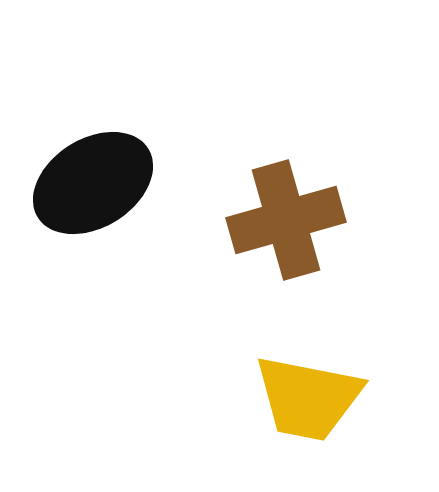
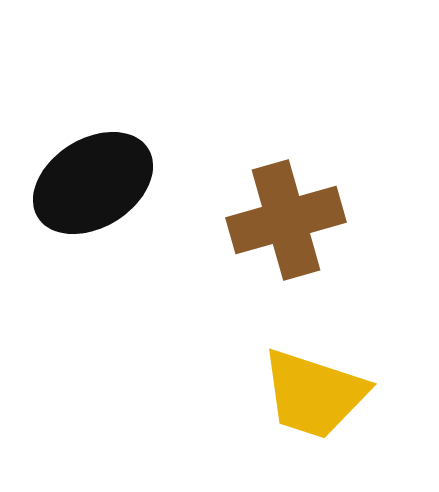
yellow trapezoid: moved 6 px right, 4 px up; rotated 7 degrees clockwise
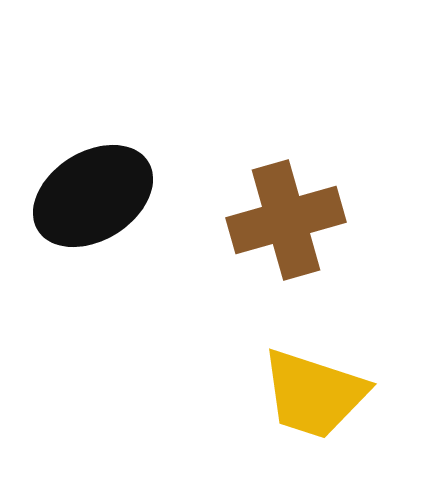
black ellipse: moved 13 px down
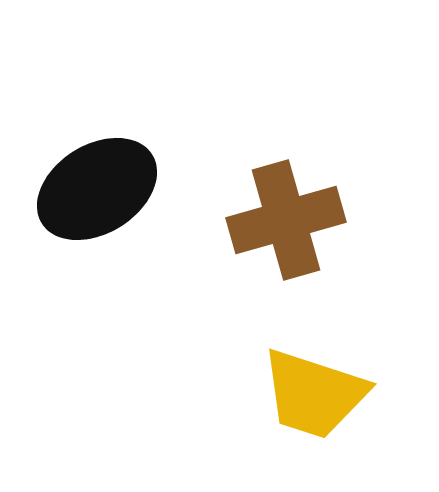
black ellipse: moved 4 px right, 7 px up
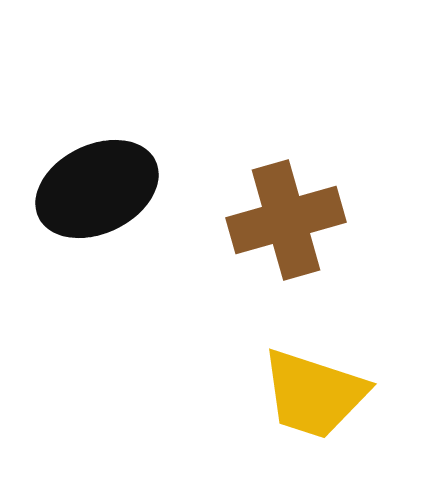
black ellipse: rotated 6 degrees clockwise
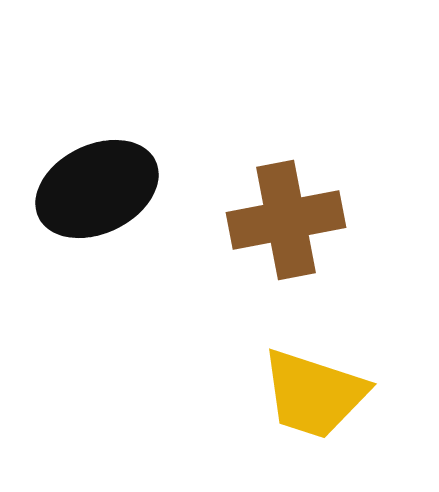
brown cross: rotated 5 degrees clockwise
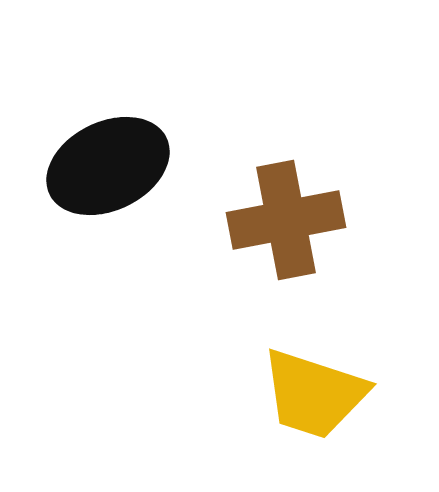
black ellipse: moved 11 px right, 23 px up
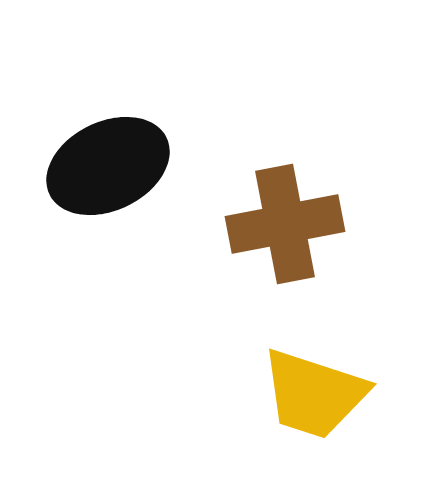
brown cross: moved 1 px left, 4 px down
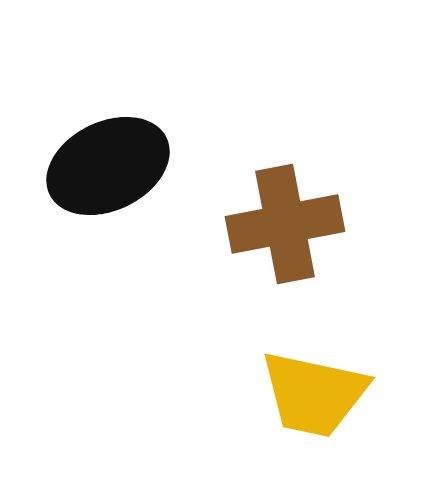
yellow trapezoid: rotated 6 degrees counterclockwise
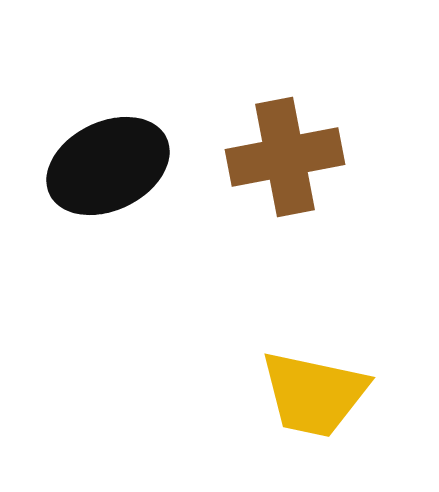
brown cross: moved 67 px up
